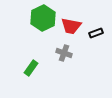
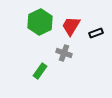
green hexagon: moved 3 px left, 4 px down
red trapezoid: rotated 110 degrees clockwise
green rectangle: moved 9 px right, 3 px down
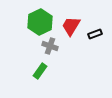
black rectangle: moved 1 px left, 1 px down
gray cross: moved 14 px left, 7 px up
